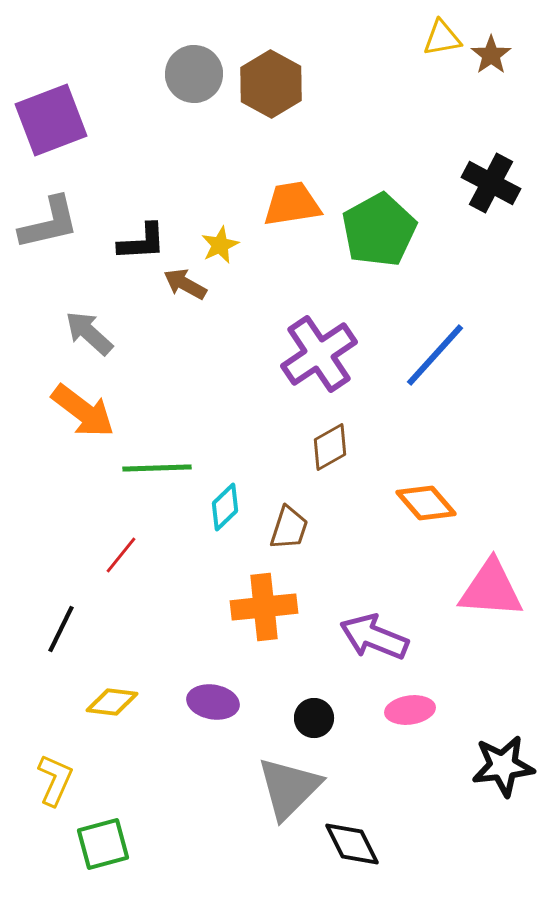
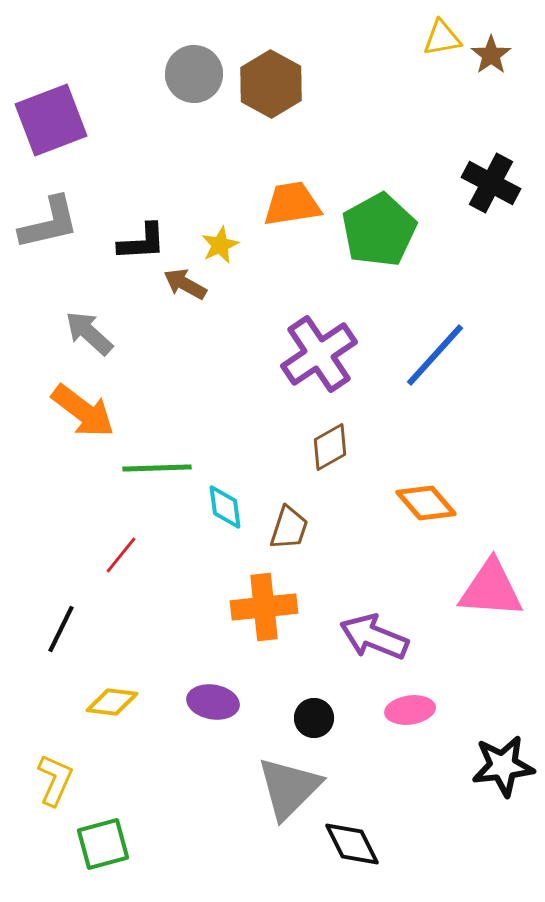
cyan diamond: rotated 54 degrees counterclockwise
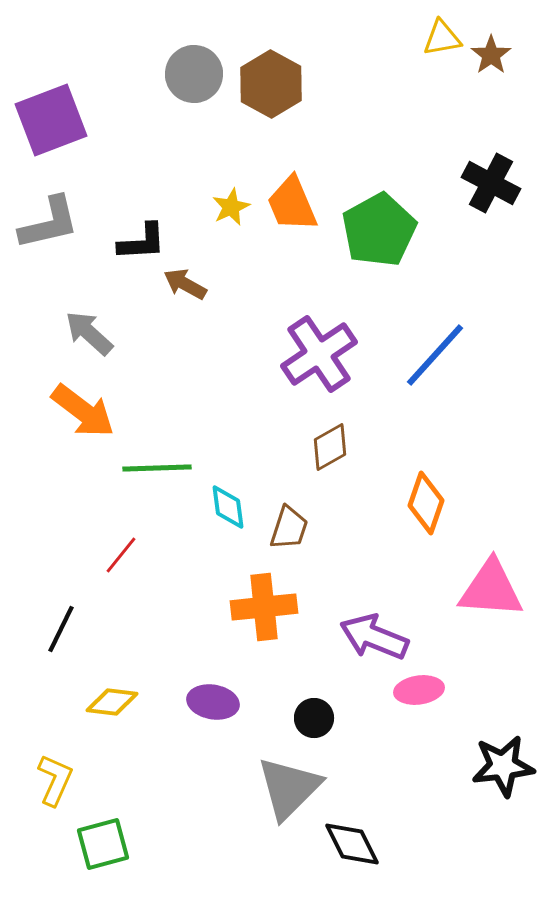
orange trapezoid: rotated 104 degrees counterclockwise
yellow star: moved 11 px right, 38 px up
orange diamond: rotated 60 degrees clockwise
cyan diamond: moved 3 px right
pink ellipse: moved 9 px right, 20 px up
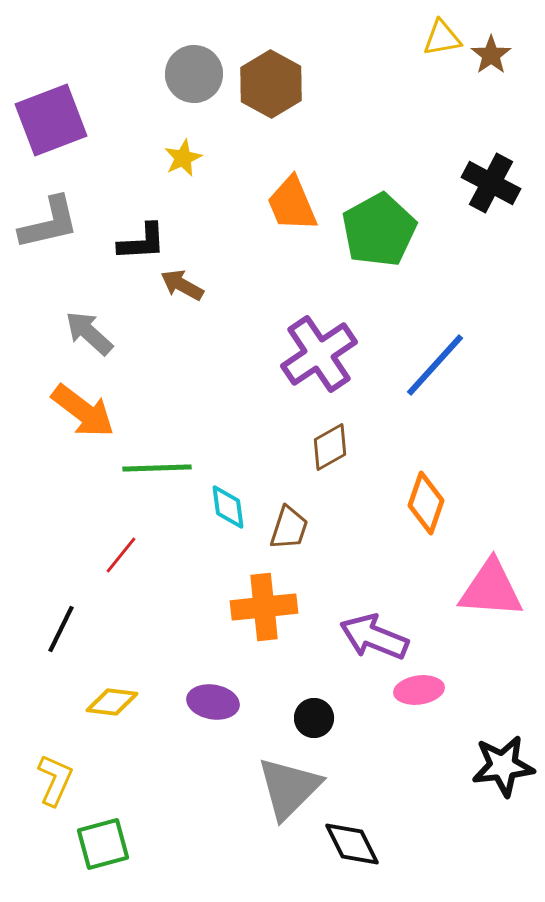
yellow star: moved 48 px left, 49 px up
brown arrow: moved 3 px left, 1 px down
blue line: moved 10 px down
